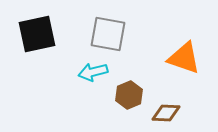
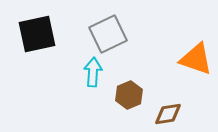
gray square: rotated 36 degrees counterclockwise
orange triangle: moved 12 px right, 1 px down
cyan arrow: rotated 108 degrees clockwise
brown diamond: moved 2 px right, 1 px down; rotated 12 degrees counterclockwise
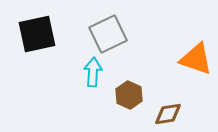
brown hexagon: rotated 12 degrees counterclockwise
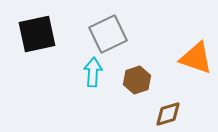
orange triangle: moved 1 px up
brown hexagon: moved 8 px right, 15 px up; rotated 16 degrees clockwise
brown diamond: rotated 8 degrees counterclockwise
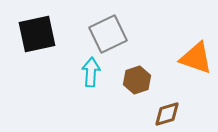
cyan arrow: moved 2 px left
brown diamond: moved 1 px left
